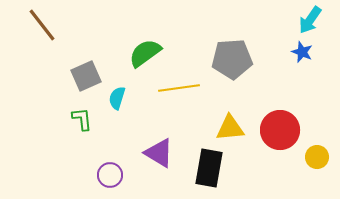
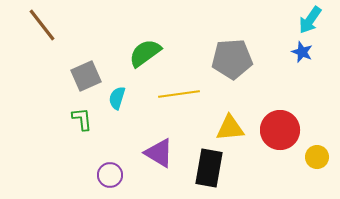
yellow line: moved 6 px down
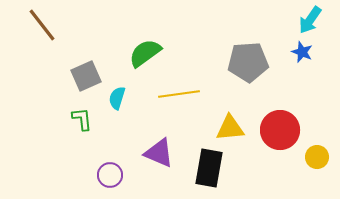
gray pentagon: moved 16 px right, 3 px down
purple triangle: rotated 8 degrees counterclockwise
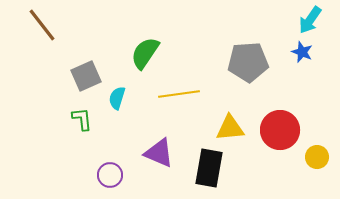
green semicircle: rotated 20 degrees counterclockwise
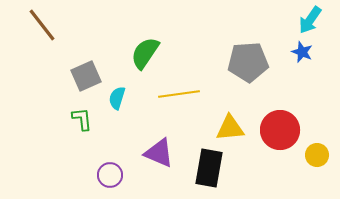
yellow circle: moved 2 px up
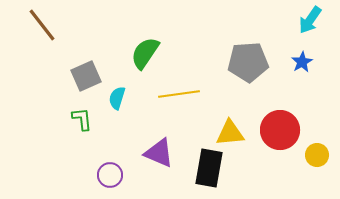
blue star: moved 10 px down; rotated 20 degrees clockwise
yellow triangle: moved 5 px down
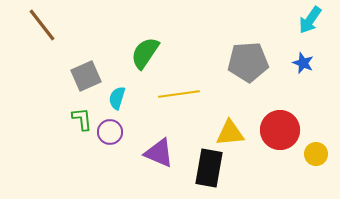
blue star: moved 1 px right, 1 px down; rotated 20 degrees counterclockwise
yellow circle: moved 1 px left, 1 px up
purple circle: moved 43 px up
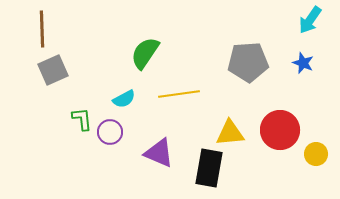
brown line: moved 4 px down; rotated 36 degrees clockwise
gray square: moved 33 px left, 6 px up
cyan semicircle: moved 7 px right, 1 px down; rotated 135 degrees counterclockwise
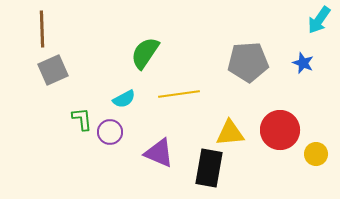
cyan arrow: moved 9 px right
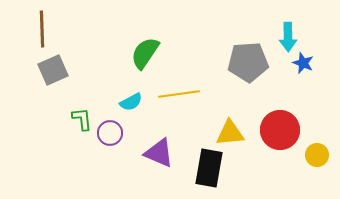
cyan arrow: moved 31 px left, 17 px down; rotated 36 degrees counterclockwise
cyan semicircle: moved 7 px right, 3 px down
purple circle: moved 1 px down
yellow circle: moved 1 px right, 1 px down
